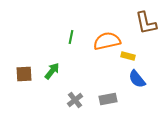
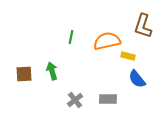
brown L-shape: moved 3 px left, 3 px down; rotated 30 degrees clockwise
green arrow: rotated 54 degrees counterclockwise
gray rectangle: rotated 12 degrees clockwise
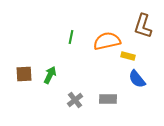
green arrow: moved 2 px left, 4 px down; rotated 42 degrees clockwise
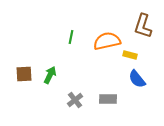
yellow rectangle: moved 2 px right, 1 px up
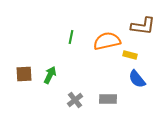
brown L-shape: rotated 100 degrees counterclockwise
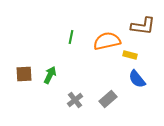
gray rectangle: rotated 42 degrees counterclockwise
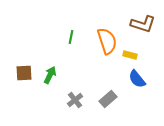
brown L-shape: moved 2 px up; rotated 10 degrees clockwise
orange semicircle: rotated 84 degrees clockwise
brown square: moved 1 px up
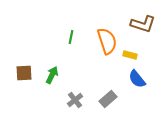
green arrow: moved 2 px right
